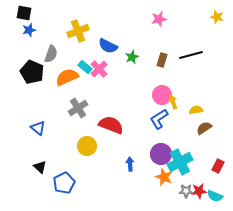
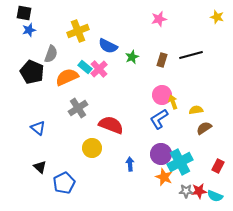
yellow circle: moved 5 px right, 2 px down
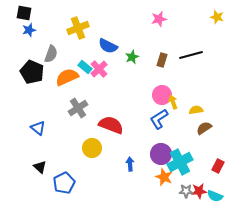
yellow cross: moved 3 px up
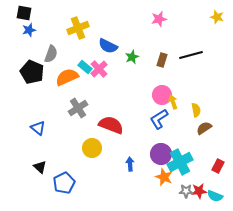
yellow semicircle: rotated 88 degrees clockwise
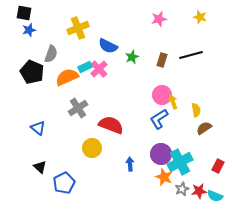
yellow star: moved 17 px left
cyan rectangle: rotated 64 degrees counterclockwise
gray star: moved 4 px left, 2 px up; rotated 24 degrees counterclockwise
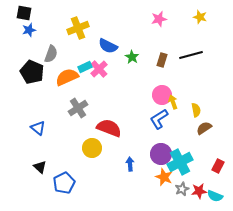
green star: rotated 16 degrees counterclockwise
red semicircle: moved 2 px left, 3 px down
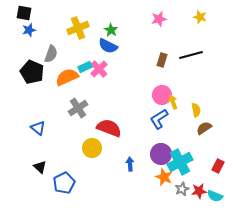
green star: moved 21 px left, 27 px up
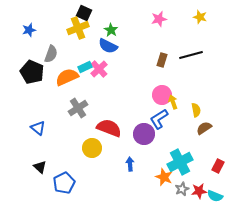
black square: moved 60 px right; rotated 14 degrees clockwise
purple circle: moved 17 px left, 20 px up
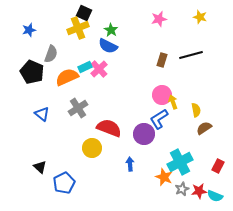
blue triangle: moved 4 px right, 14 px up
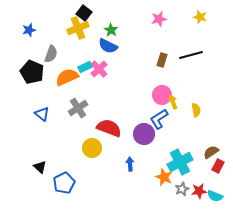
black square: rotated 14 degrees clockwise
brown semicircle: moved 7 px right, 24 px down
